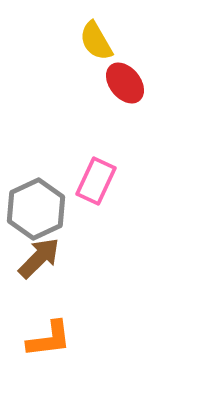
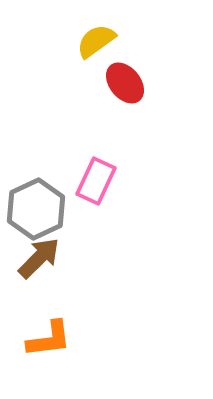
yellow semicircle: rotated 84 degrees clockwise
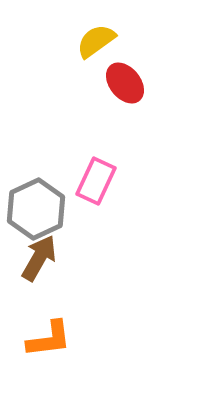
brown arrow: rotated 15 degrees counterclockwise
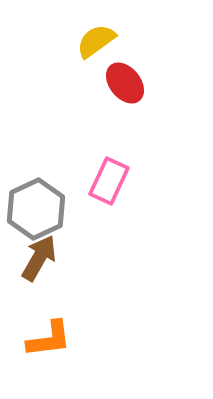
pink rectangle: moved 13 px right
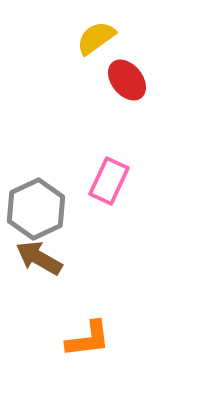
yellow semicircle: moved 3 px up
red ellipse: moved 2 px right, 3 px up
brown arrow: rotated 90 degrees counterclockwise
orange L-shape: moved 39 px right
